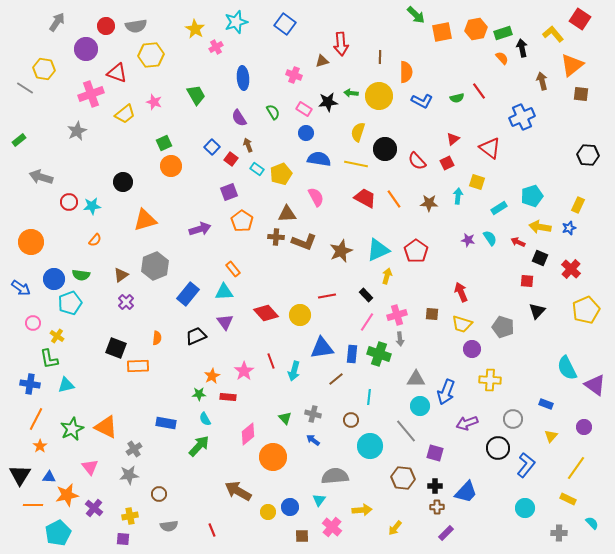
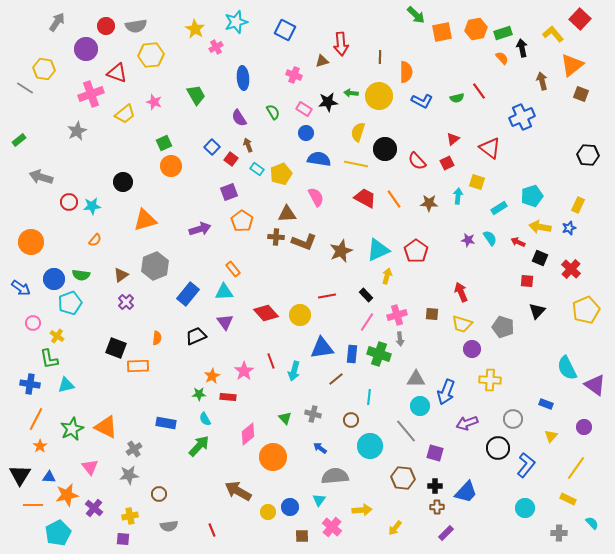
red square at (580, 19): rotated 10 degrees clockwise
blue square at (285, 24): moved 6 px down; rotated 10 degrees counterclockwise
brown square at (581, 94): rotated 14 degrees clockwise
blue arrow at (313, 440): moved 7 px right, 8 px down
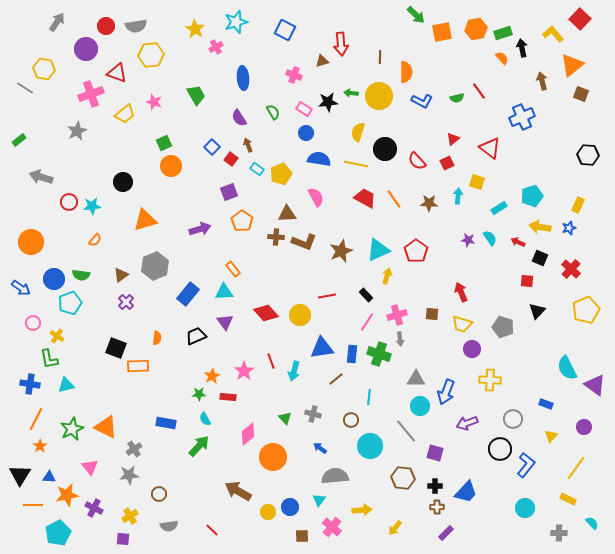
black circle at (498, 448): moved 2 px right, 1 px down
purple cross at (94, 508): rotated 12 degrees counterclockwise
yellow cross at (130, 516): rotated 21 degrees counterclockwise
red line at (212, 530): rotated 24 degrees counterclockwise
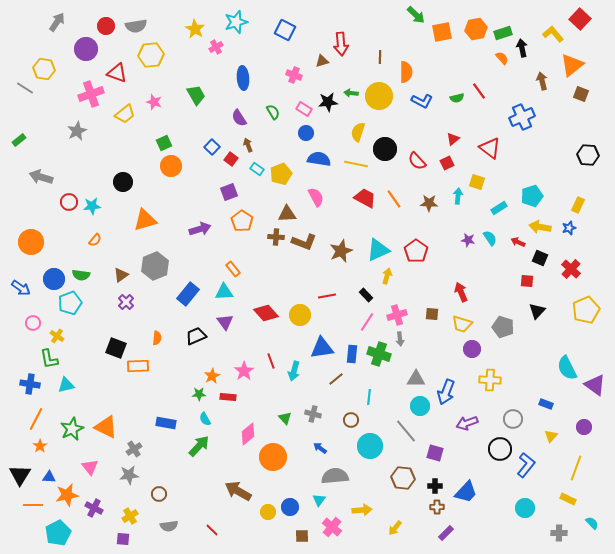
yellow line at (576, 468): rotated 15 degrees counterclockwise
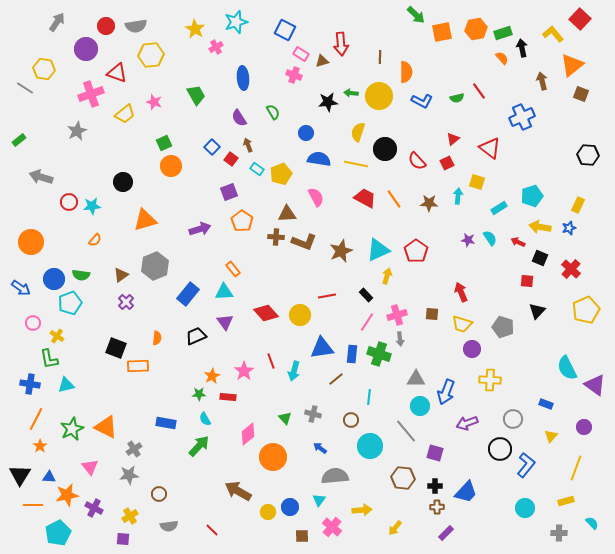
pink rectangle at (304, 109): moved 3 px left, 55 px up
yellow rectangle at (568, 499): moved 2 px left, 2 px down; rotated 42 degrees counterclockwise
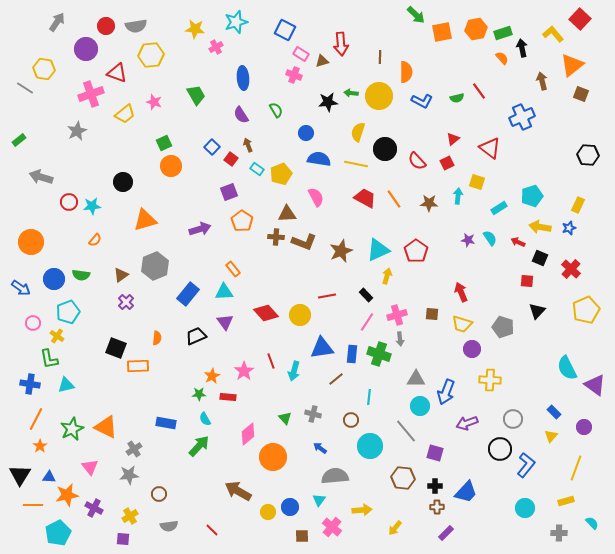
yellow star at (195, 29): rotated 24 degrees counterclockwise
green semicircle at (273, 112): moved 3 px right, 2 px up
purple semicircle at (239, 118): moved 2 px right, 3 px up
cyan pentagon at (70, 303): moved 2 px left, 9 px down
blue rectangle at (546, 404): moved 8 px right, 8 px down; rotated 24 degrees clockwise
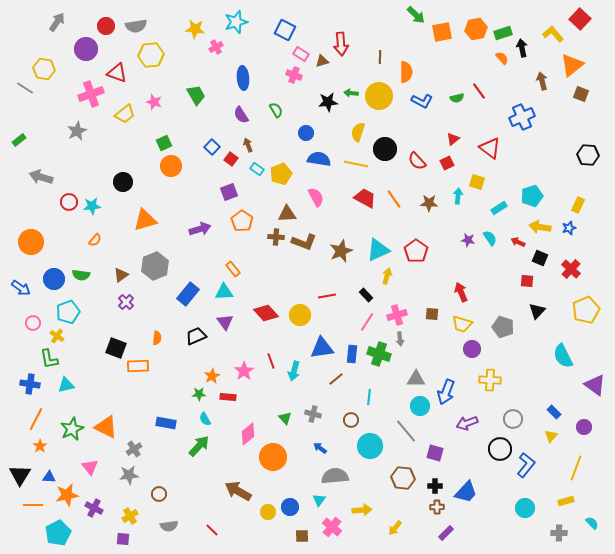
cyan semicircle at (567, 368): moved 4 px left, 12 px up
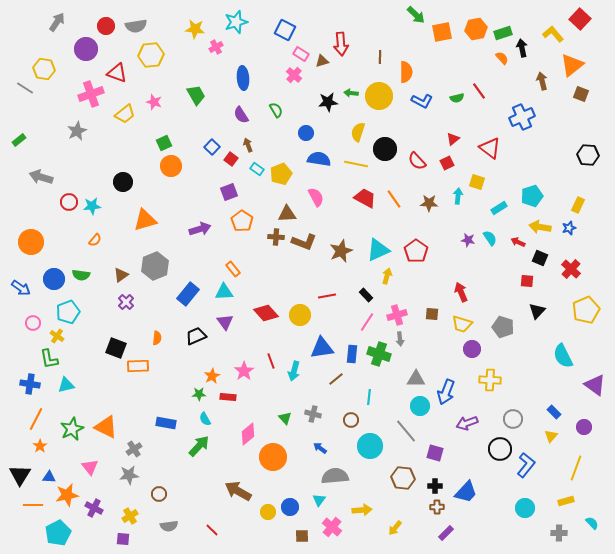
pink cross at (294, 75): rotated 21 degrees clockwise
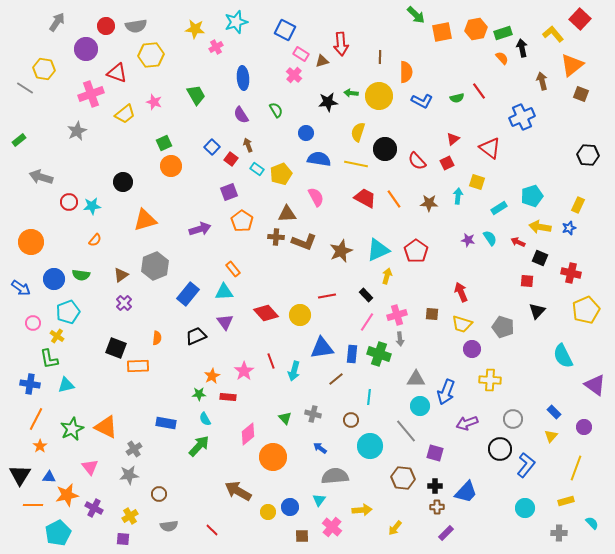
red cross at (571, 269): moved 4 px down; rotated 30 degrees counterclockwise
purple cross at (126, 302): moved 2 px left, 1 px down
